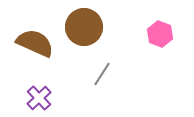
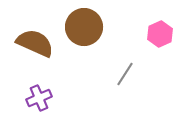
pink hexagon: rotated 15 degrees clockwise
gray line: moved 23 px right
purple cross: rotated 20 degrees clockwise
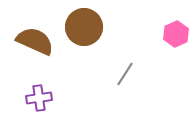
pink hexagon: moved 16 px right
brown semicircle: moved 2 px up
purple cross: rotated 15 degrees clockwise
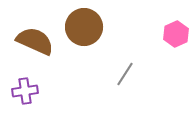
purple cross: moved 14 px left, 7 px up
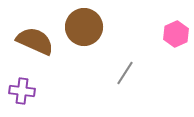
gray line: moved 1 px up
purple cross: moved 3 px left; rotated 15 degrees clockwise
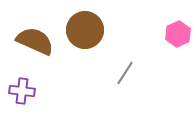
brown circle: moved 1 px right, 3 px down
pink hexagon: moved 2 px right
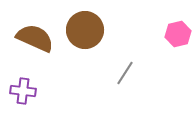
pink hexagon: rotated 10 degrees clockwise
brown semicircle: moved 3 px up
purple cross: moved 1 px right
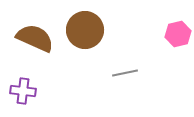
gray line: rotated 45 degrees clockwise
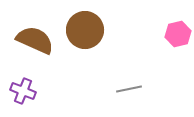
brown semicircle: moved 2 px down
gray line: moved 4 px right, 16 px down
purple cross: rotated 15 degrees clockwise
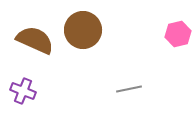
brown circle: moved 2 px left
